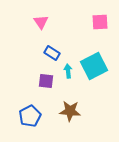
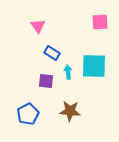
pink triangle: moved 3 px left, 4 px down
cyan square: rotated 28 degrees clockwise
cyan arrow: moved 1 px down
blue pentagon: moved 2 px left, 2 px up
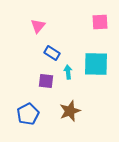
pink triangle: rotated 14 degrees clockwise
cyan square: moved 2 px right, 2 px up
brown star: rotated 25 degrees counterclockwise
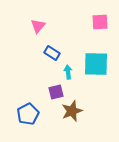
purple square: moved 10 px right, 11 px down; rotated 21 degrees counterclockwise
brown star: moved 2 px right
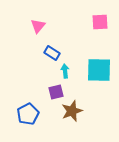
cyan square: moved 3 px right, 6 px down
cyan arrow: moved 3 px left, 1 px up
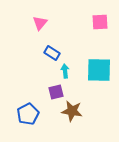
pink triangle: moved 2 px right, 3 px up
brown star: rotated 30 degrees clockwise
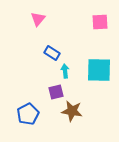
pink triangle: moved 2 px left, 4 px up
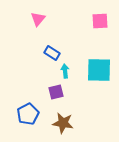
pink square: moved 1 px up
brown star: moved 9 px left, 12 px down
